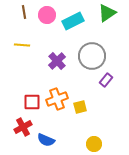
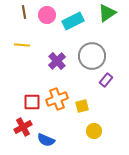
yellow square: moved 2 px right, 1 px up
yellow circle: moved 13 px up
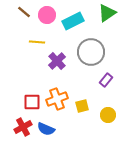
brown line: rotated 40 degrees counterclockwise
yellow line: moved 15 px right, 3 px up
gray circle: moved 1 px left, 4 px up
yellow circle: moved 14 px right, 16 px up
blue semicircle: moved 11 px up
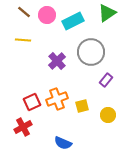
yellow line: moved 14 px left, 2 px up
red square: rotated 24 degrees counterclockwise
blue semicircle: moved 17 px right, 14 px down
